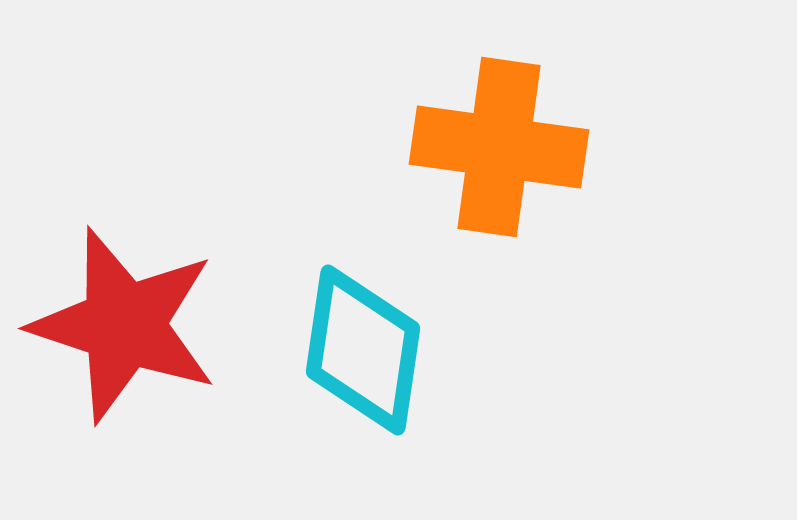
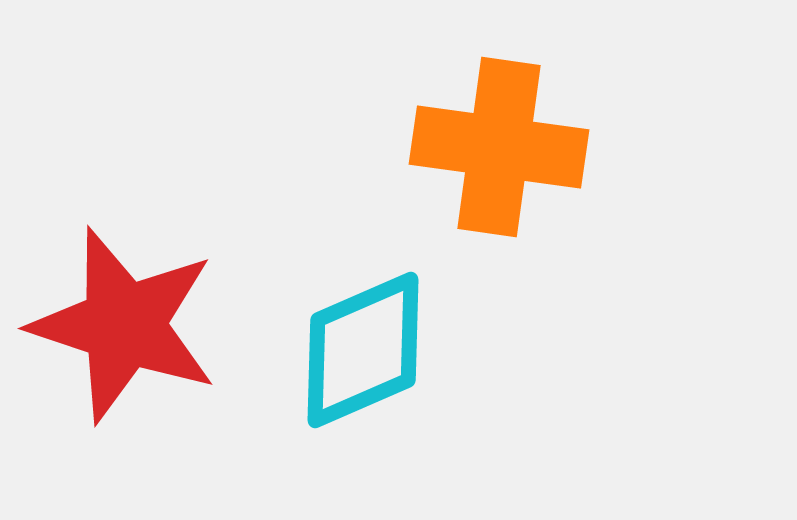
cyan diamond: rotated 58 degrees clockwise
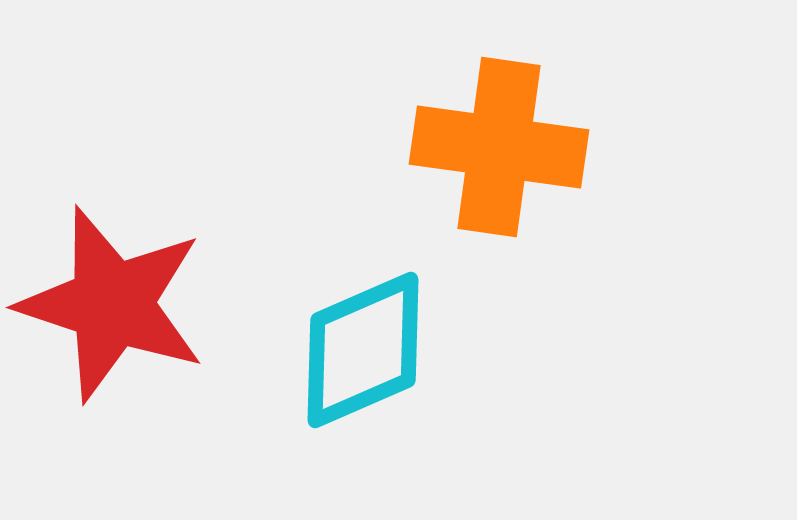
red star: moved 12 px left, 21 px up
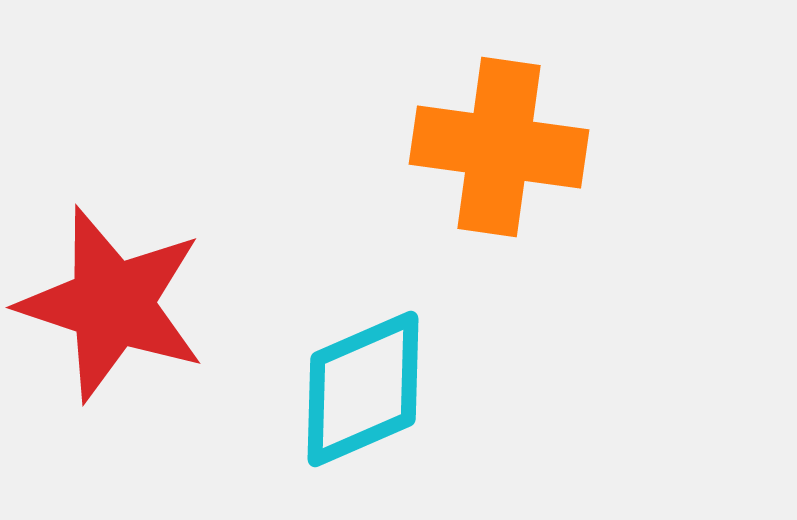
cyan diamond: moved 39 px down
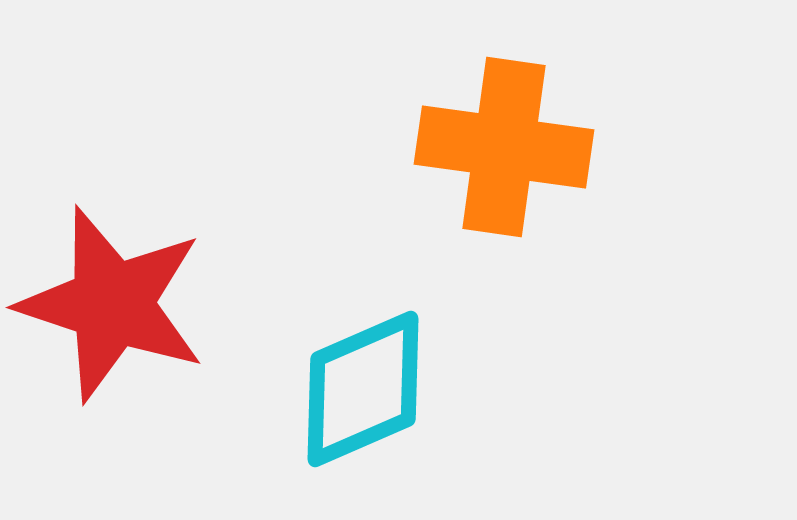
orange cross: moved 5 px right
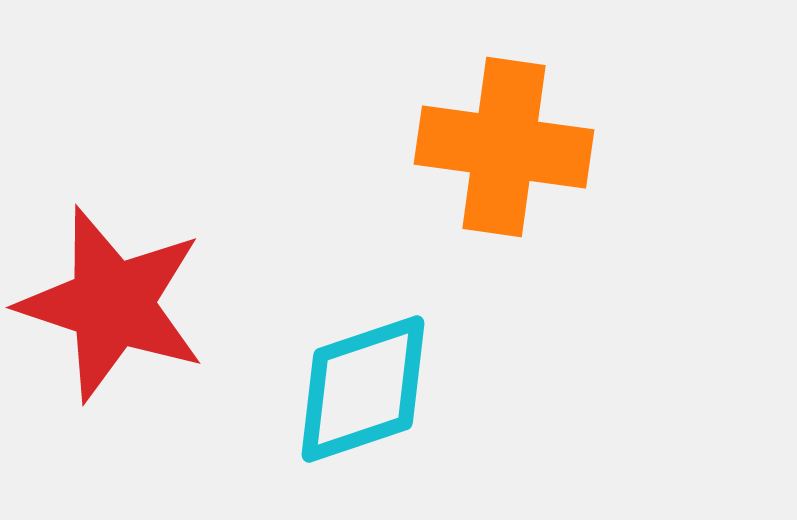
cyan diamond: rotated 5 degrees clockwise
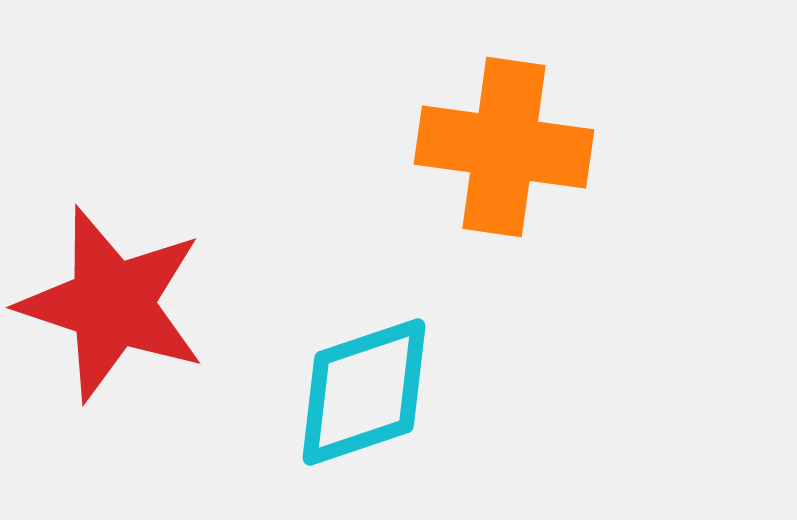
cyan diamond: moved 1 px right, 3 px down
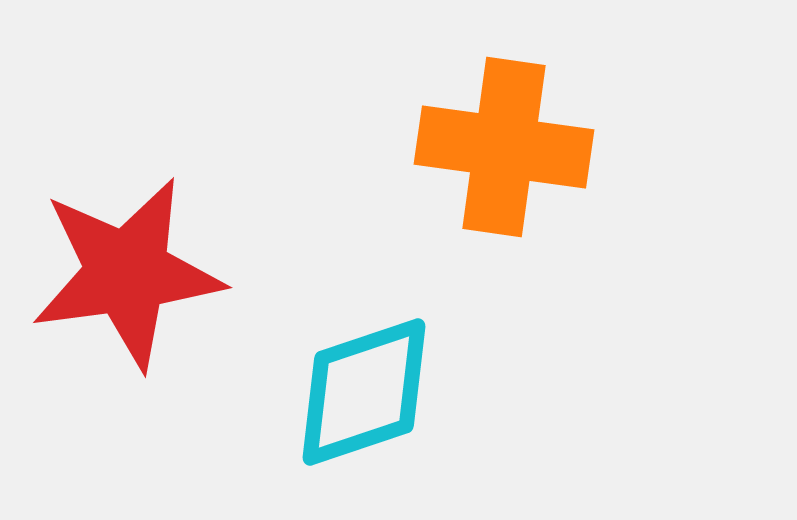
red star: moved 15 px right, 31 px up; rotated 26 degrees counterclockwise
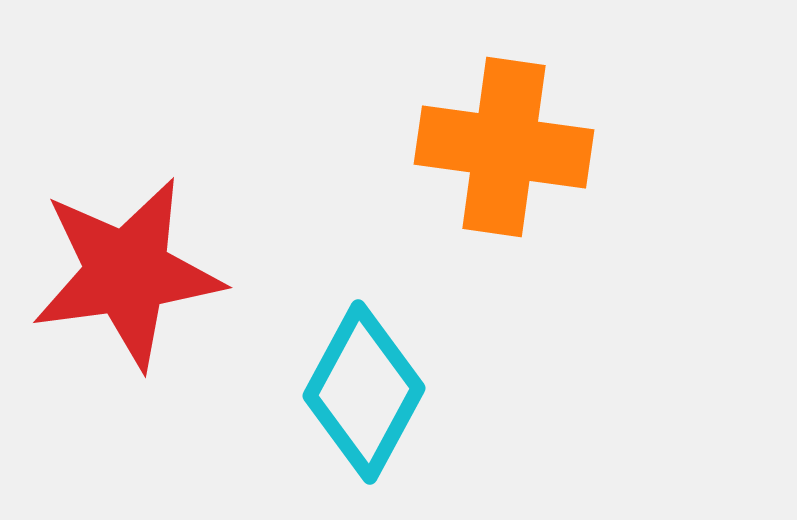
cyan diamond: rotated 43 degrees counterclockwise
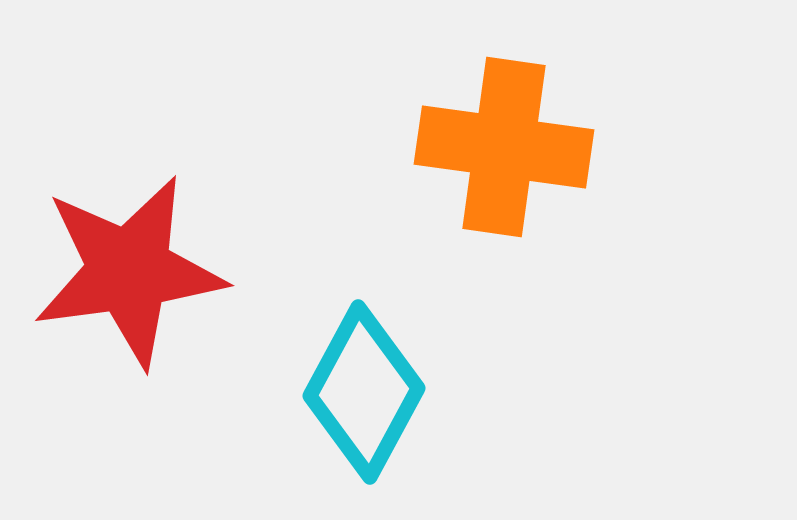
red star: moved 2 px right, 2 px up
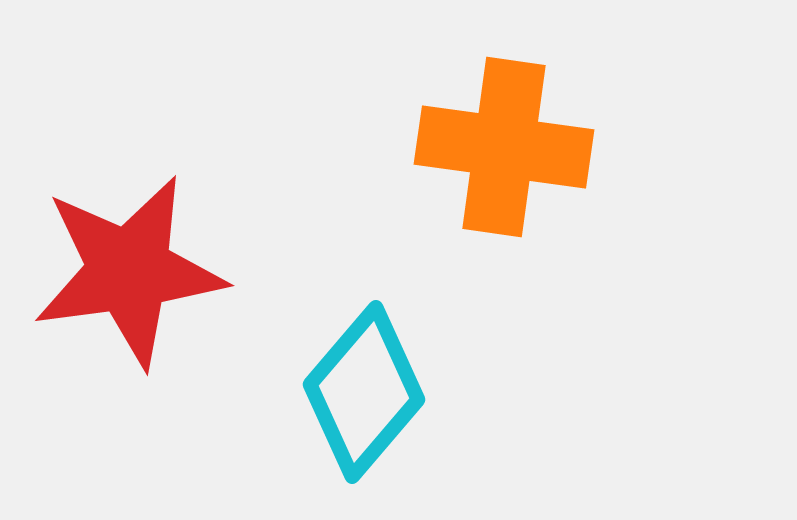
cyan diamond: rotated 12 degrees clockwise
